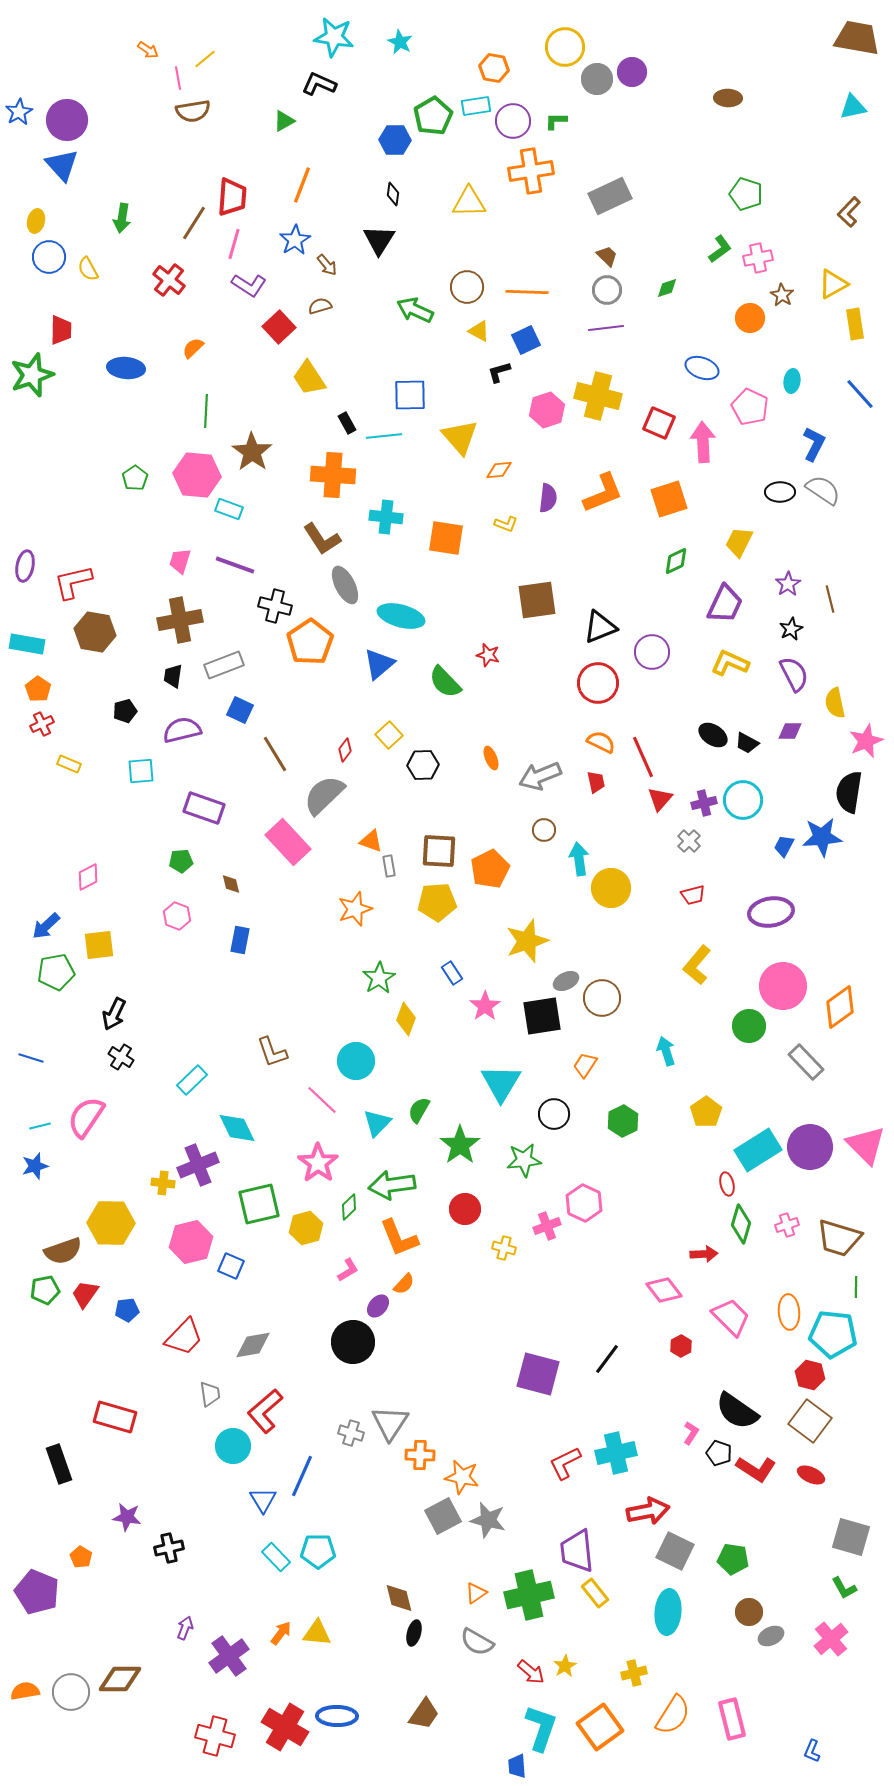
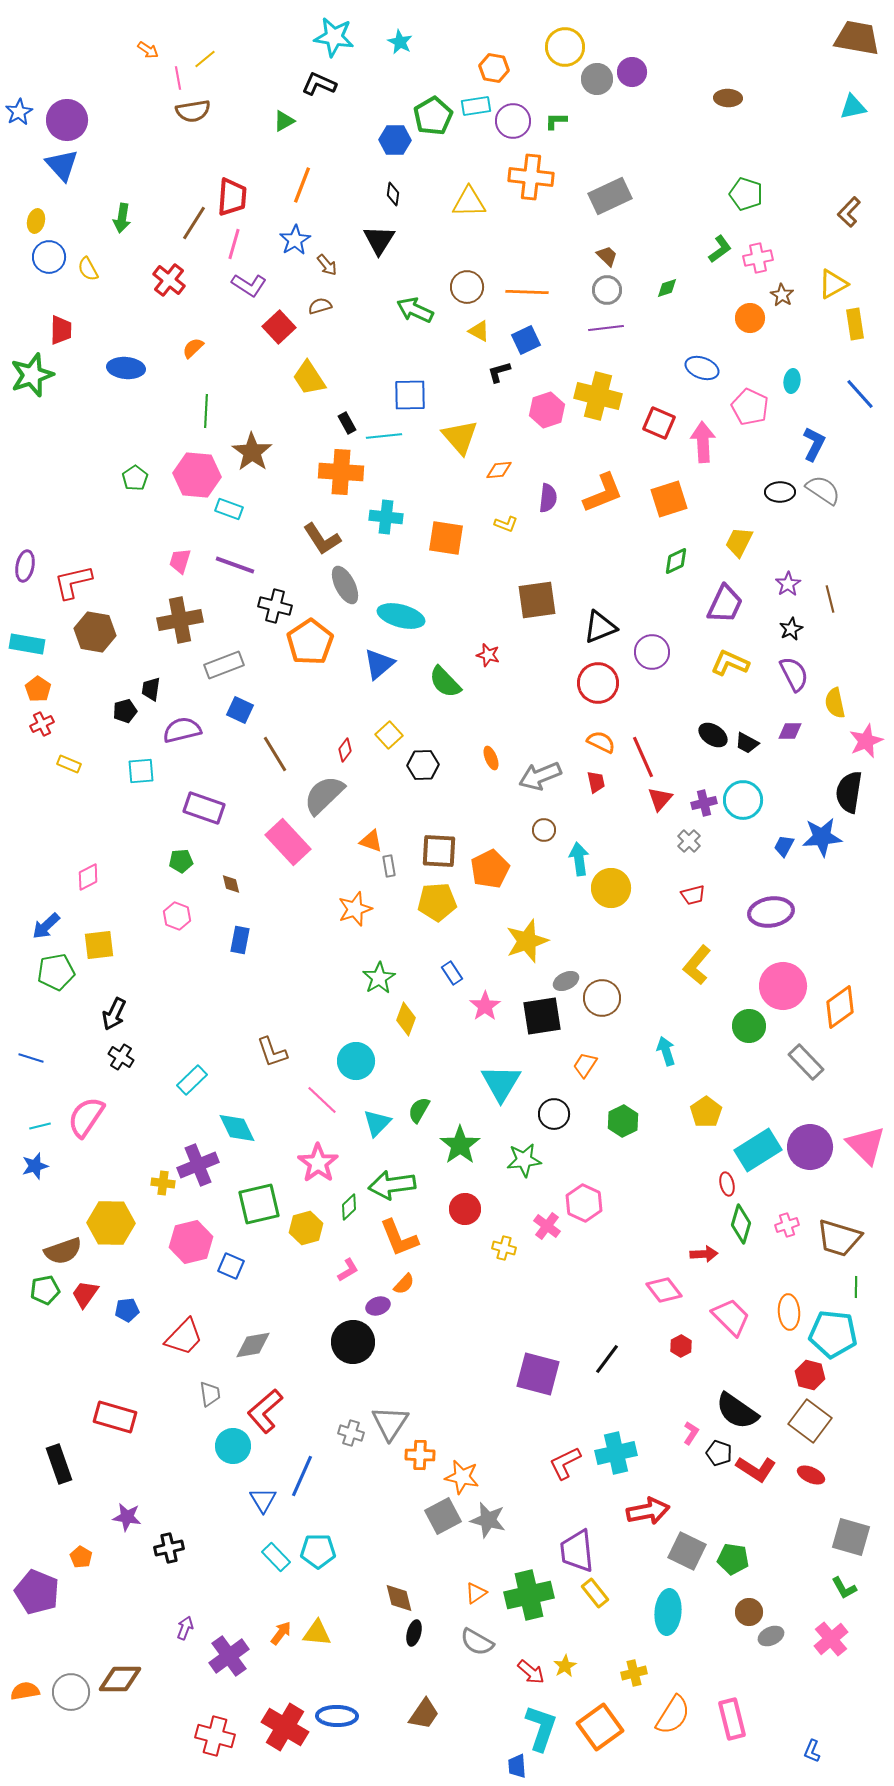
orange cross at (531, 171): moved 6 px down; rotated 15 degrees clockwise
orange cross at (333, 475): moved 8 px right, 3 px up
black trapezoid at (173, 676): moved 22 px left, 13 px down
pink cross at (547, 1226): rotated 32 degrees counterclockwise
purple ellipse at (378, 1306): rotated 30 degrees clockwise
gray square at (675, 1551): moved 12 px right
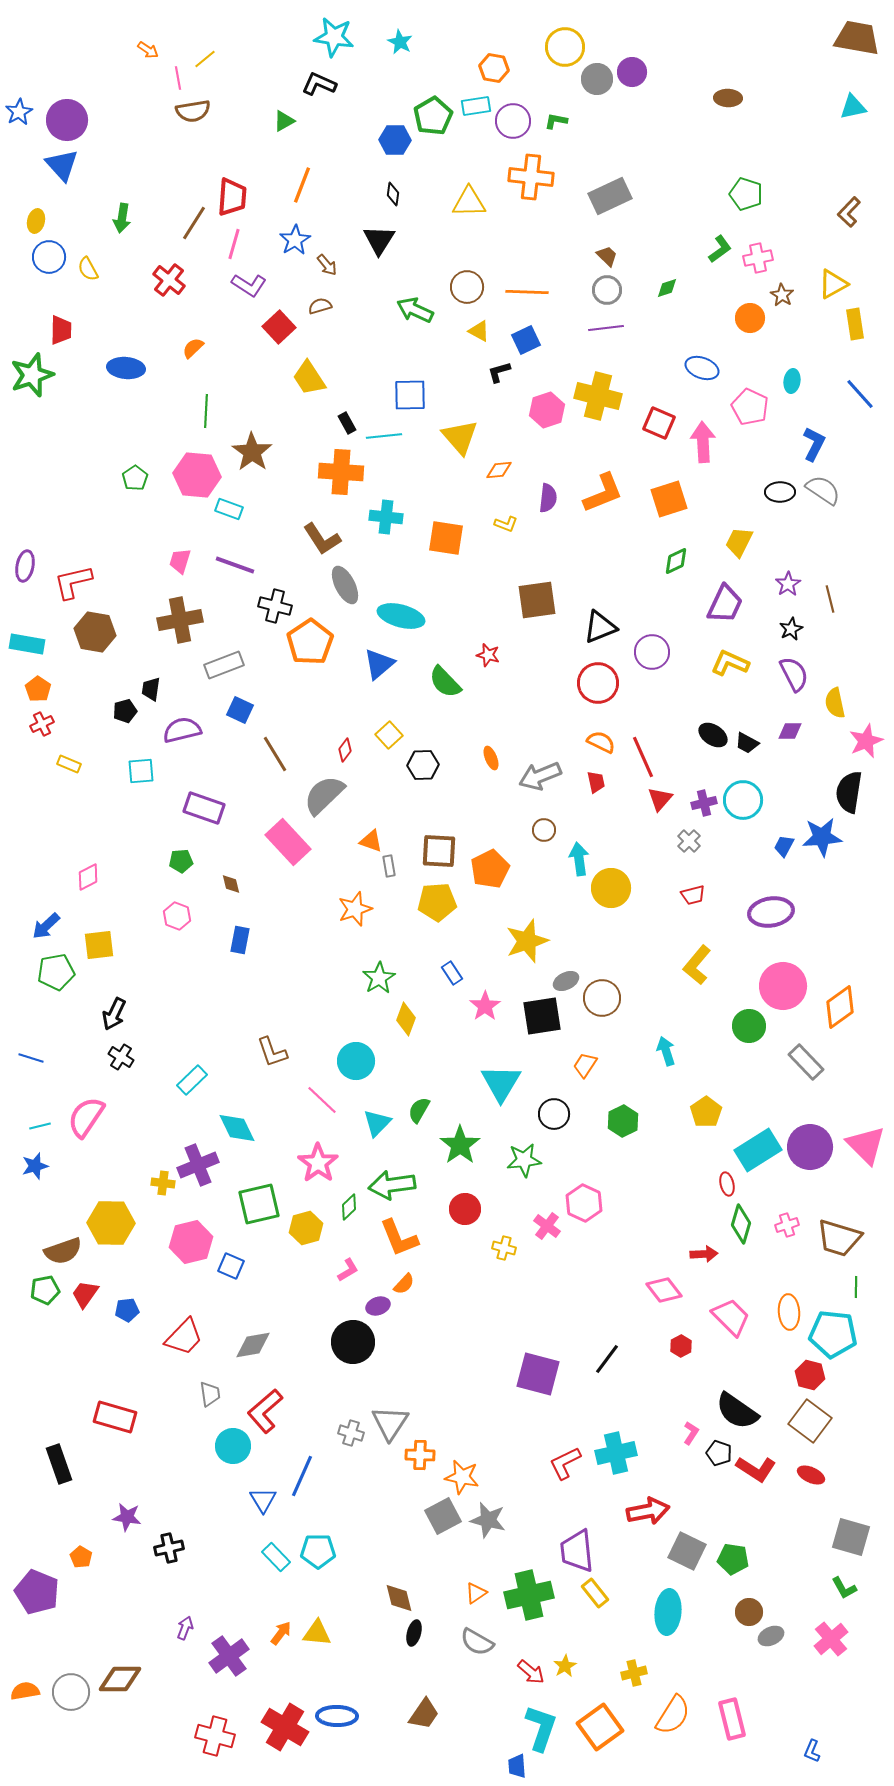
green L-shape at (556, 121): rotated 10 degrees clockwise
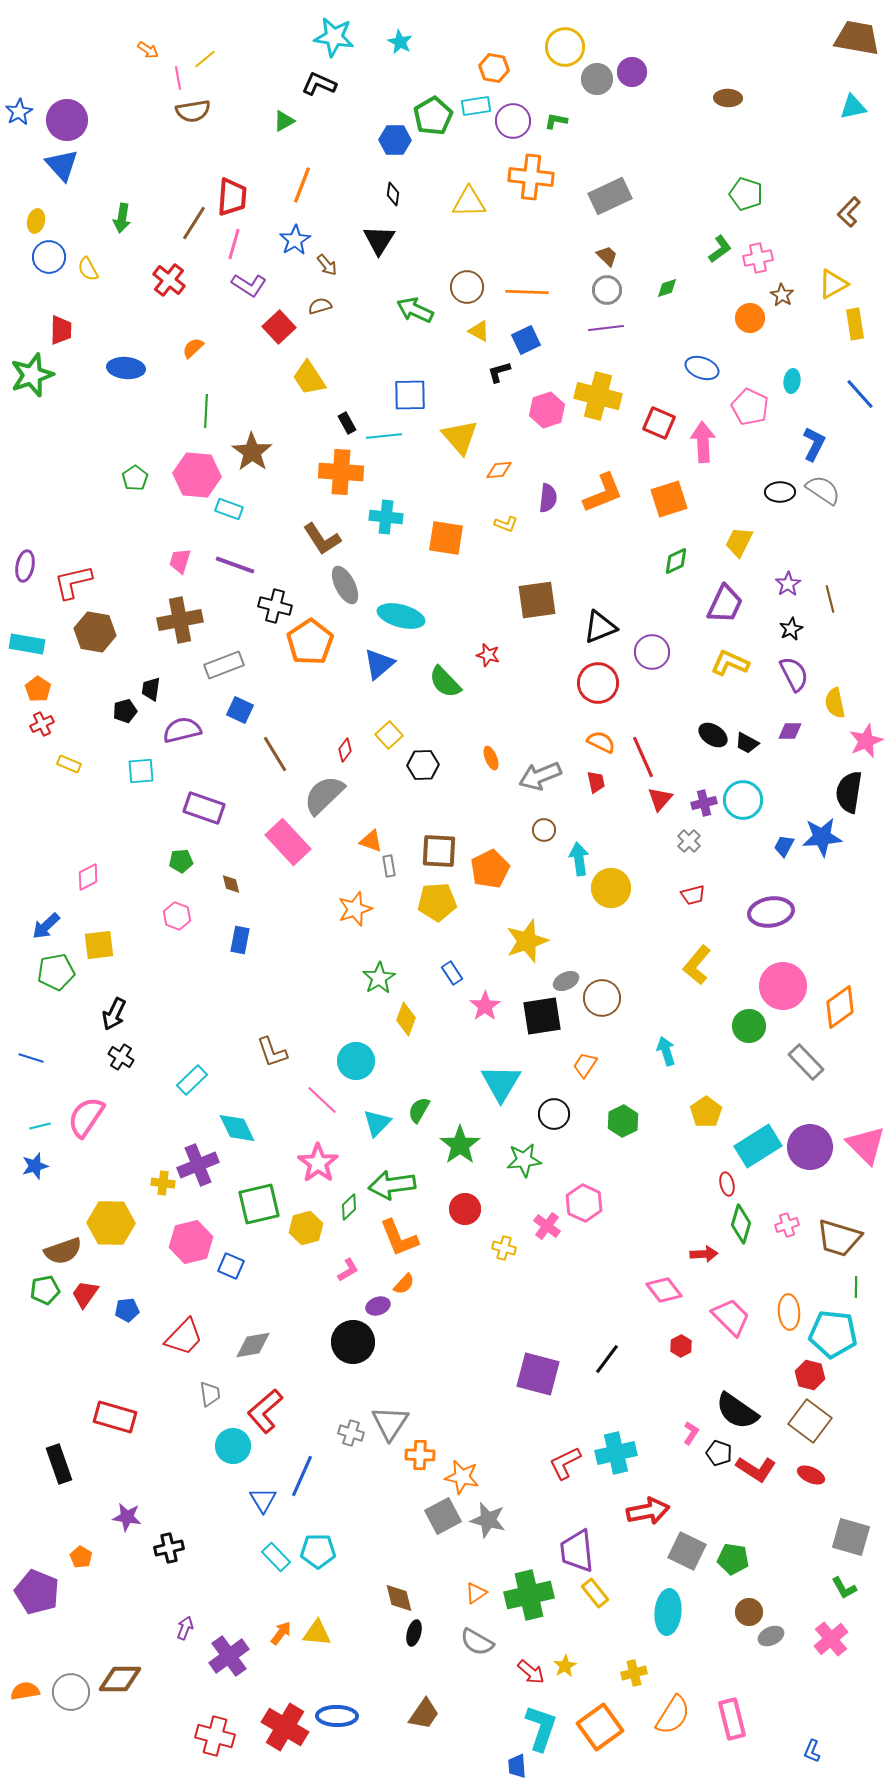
cyan rectangle at (758, 1150): moved 4 px up
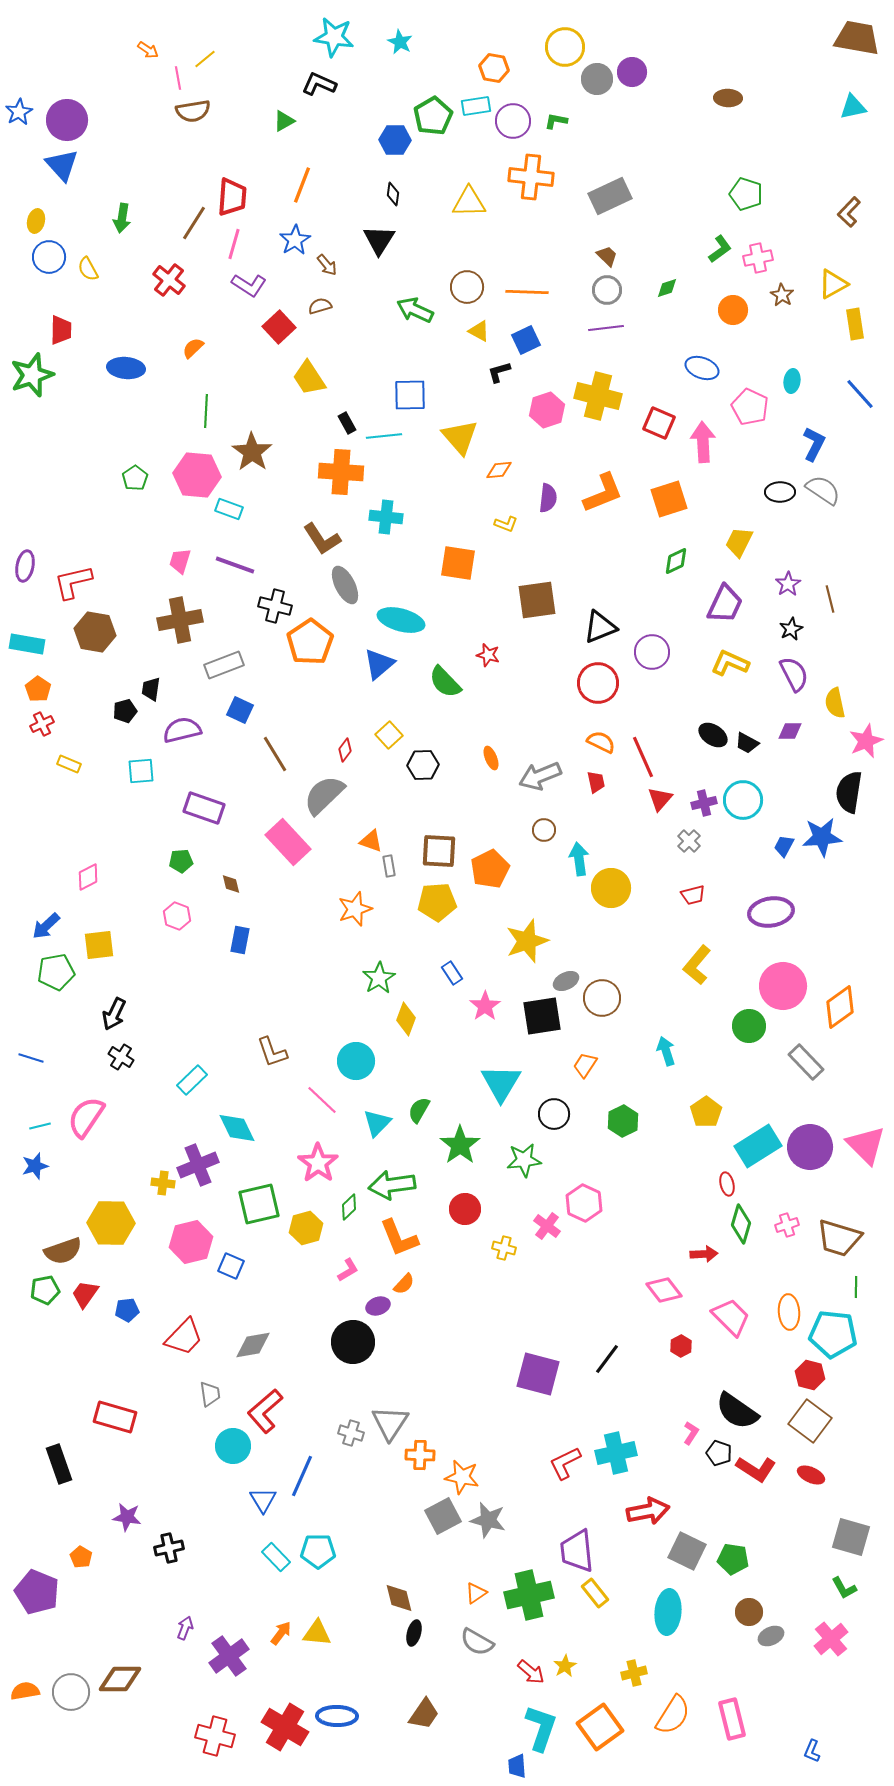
orange circle at (750, 318): moved 17 px left, 8 px up
orange square at (446, 538): moved 12 px right, 25 px down
cyan ellipse at (401, 616): moved 4 px down
